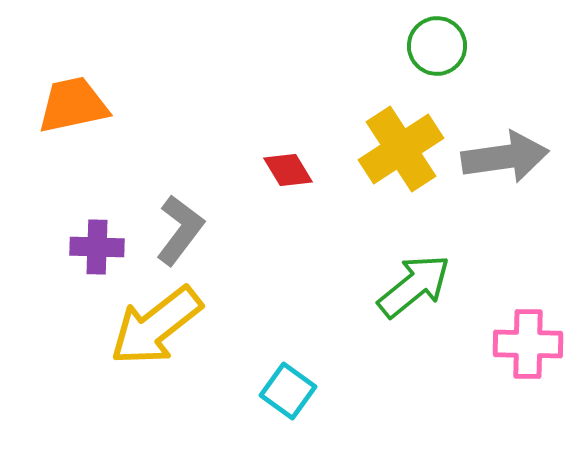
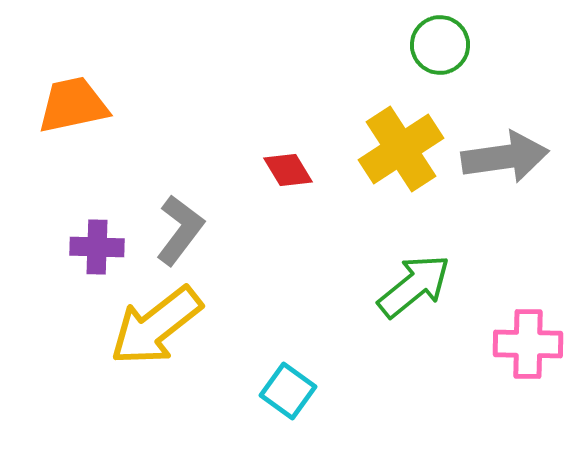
green circle: moved 3 px right, 1 px up
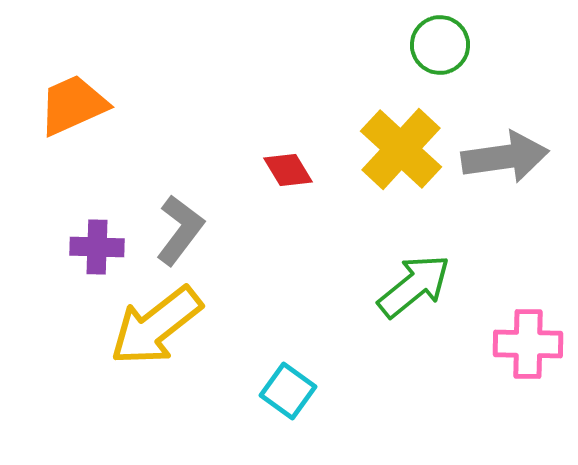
orange trapezoid: rotated 12 degrees counterclockwise
yellow cross: rotated 14 degrees counterclockwise
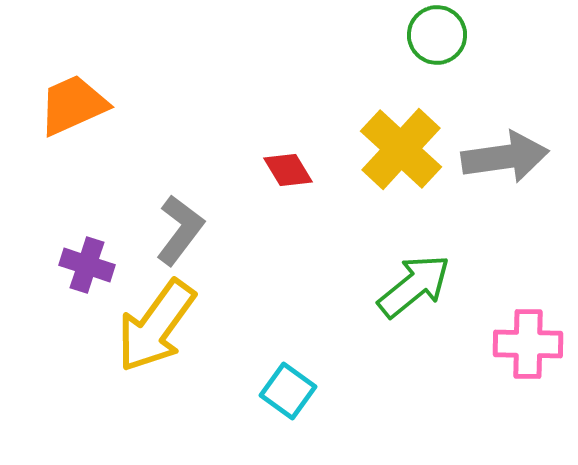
green circle: moved 3 px left, 10 px up
purple cross: moved 10 px left, 18 px down; rotated 16 degrees clockwise
yellow arrow: rotated 16 degrees counterclockwise
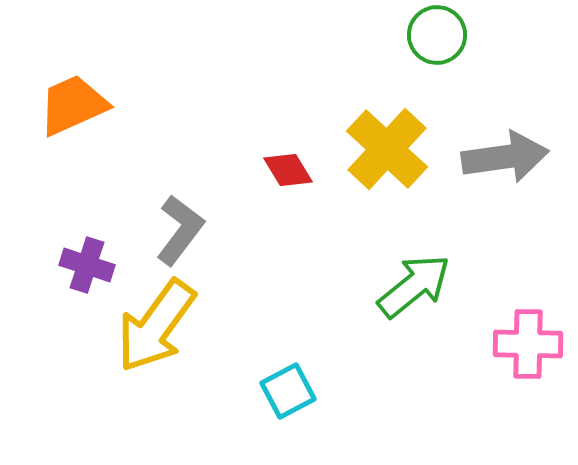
yellow cross: moved 14 px left
cyan square: rotated 26 degrees clockwise
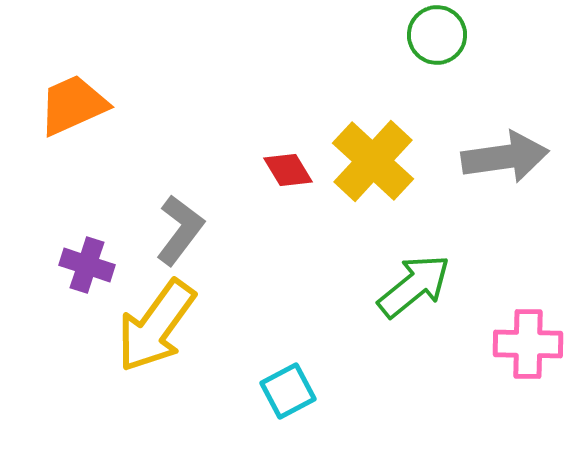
yellow cross: moved 14 px left, 12 px down
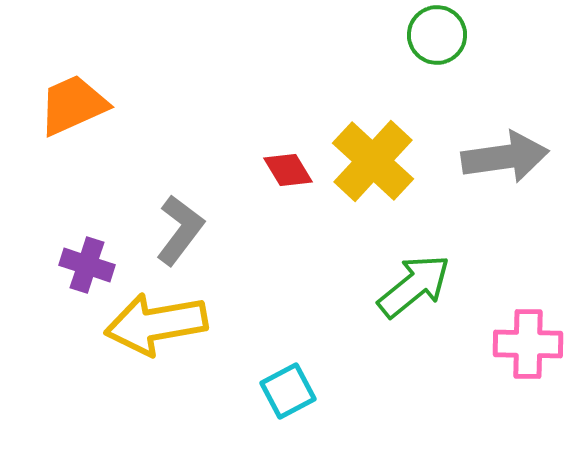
yellow arrow: moved 2 px up; rotated 44 degrees clockwise
